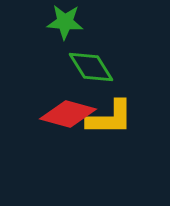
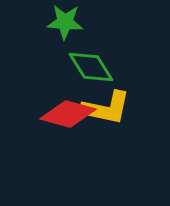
yellow L-shape: moved 4 px left, 10 px up; rotated 12 degrees clockwise
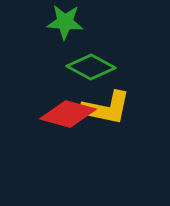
green diamond: rotated 30 degrees counterclockwise
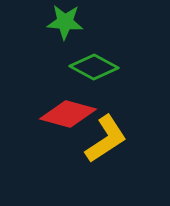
green diamond: moved 3 px right
yellow L-shape: moved 31 px down; rotated 45 degrees counterclockwise
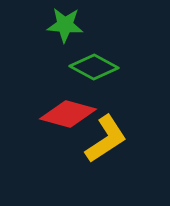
green star: moved 3 px down
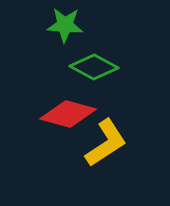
yellow L-shape: moved 4 px down
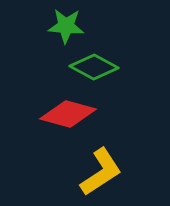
green star: moved 1 px right, 1 px down
yellow L-shape: moved 5 px left, 29 px down
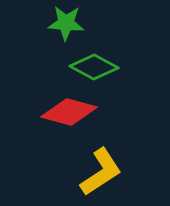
green star: moved 3 px up
red diamond: moved 1 px right, 2 px up
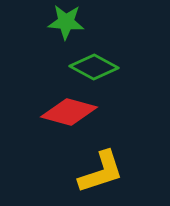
green star: moved 1 px up
yellow L-shape: rotated 15 degrees clockwise
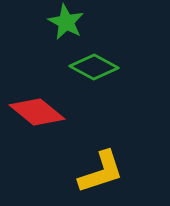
green star: rotated 24 degrees clockwise
red diamond: moved 32 px left; rotated 24 degrees clockwise
